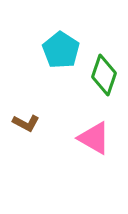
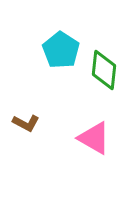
green diamond: moved 5 px up; rotated 12 degrees counterclockwise
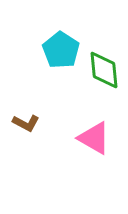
green diamond: rotated 12 degrees counterclockwise
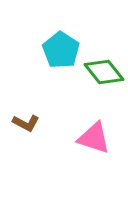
green diamond: moved 2 px down; rotated 33 degrees counterclockwise
pink triangle: rotated 12 degrees counterclockwise
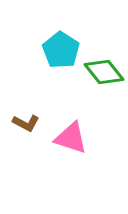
pink triangle: moved 23 px left
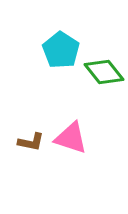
brown L-shape: moved 5 px right, 19 px down; rotated 16 degrees counterclockwise
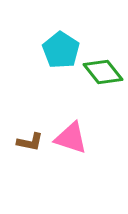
green diamond: moved 1 px left
brown L-shape: moved 1 px left
